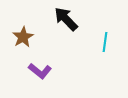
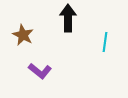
black arrow: moved 2 px right, 1 px up; rotated 44 degrees clockwise
brown star: moved 2 px up; rotated 15 degrees counterclockwise
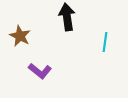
black arrow: moved 1 px left, 1 px up; rotated 8 degrees counterclockwise
brown star: moved 3 px left, 1 px down
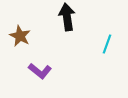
cyan line: moved 2 px right, 2 px down; rotated 12 degrees clockwise
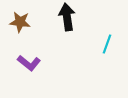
brown star: moved 14 px up; rotated 20 degrees counterclockwise
purple L-shape: moved 11 px left, 8 px up
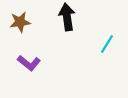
brown star: rotated 15 degrees counterclockwise
cyan line: rotated 12 degrees clockwise
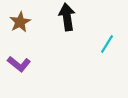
brown star: rotated 20 degrees counterclockwise
purple L-shape: moved 10 px left, 1 px down
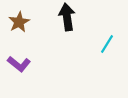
brown star: moved 1 px left
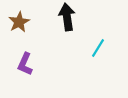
cyan line: moved 9 px left, 4 px down
purple L-shape: moved 6 px right; rotated 75 degrees clockwise
